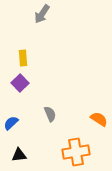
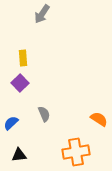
gray semicircle: moved 6 px left
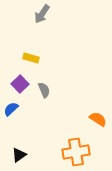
yellow rectangle: moved 8 px right; rotated 70 degrees counterclockwise
purple square: moved 1 px down
gray semicircle: moved 24 px up
orange semicircle: moved 1 px left
blue semicircle: moved 14 px up
black triangle: rotated 28 degrees counterclockwise
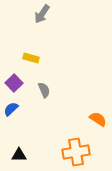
purple square: moved 6 px left, 1 px up
black triangle: rotated 35 degrees clockwise
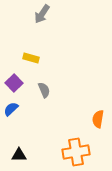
orange semicircle: rotated 114 degrees counterclockwise
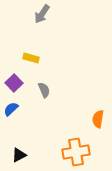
black triangle: rotated 28 degrees counterclockwise
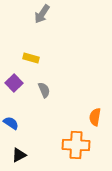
blue semicircle: moved 14 px down; rotated 77 degrees clockwise
orange semicircle: moved 3 px left, 2 px up
orange cross: moved 7 px up; rotated 12 degrees clockwise
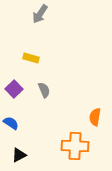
gray arrow: moved 2 px left
purple square: moved 6 px down
orange cross: moved 1 px left, 1 px down
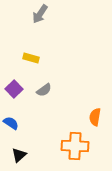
gray semicircle: rotated 77 degrees clockwise
black triangle: rotated 14 degrees counterclockwise
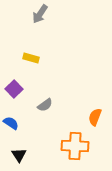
gray semicircle: moved 1 px right, 15 px down
orange semicircle: rotated 12 degrees clockwise
black triangle: rotated 21 degrees counterclockwise
